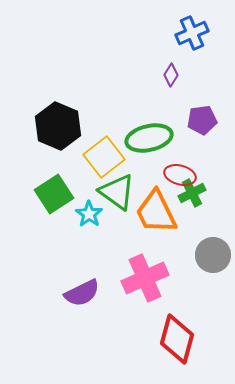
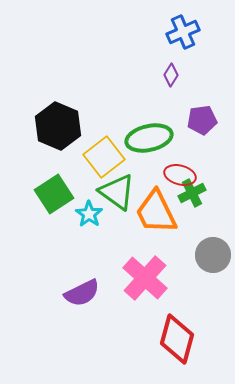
blue cross: moved 9 px left, 1 px up
pink cross: rotated 24 degrees counterclockwise
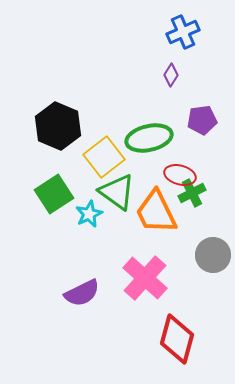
cyan star: rotated 12 degrees clockwise
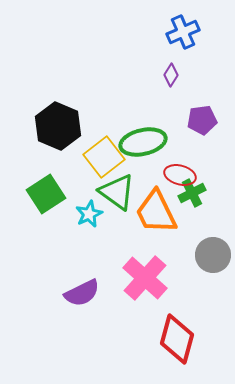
green ellipse: moved 6 px left, 4 px down
green square: moved 8 px left
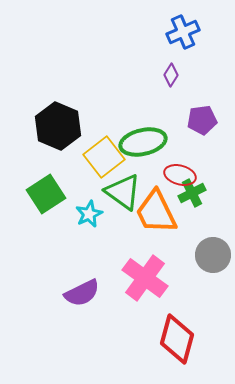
green triangle: moved 6 px right
pink cross: rotated 6 degrees counterclockwise
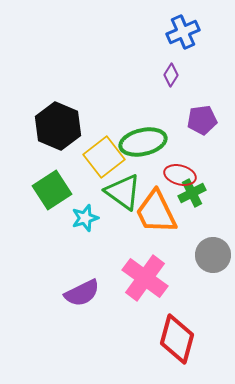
green square: moved 6 px right, 4 px up
cyan star: moved 4 px left, 4 px down; rotated 8 degrees clockwise
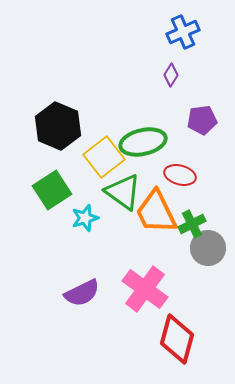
green cross: moved 31 px down
gray circle: moved 5 px left, 7 px up
pink cross: moved 11 px down
